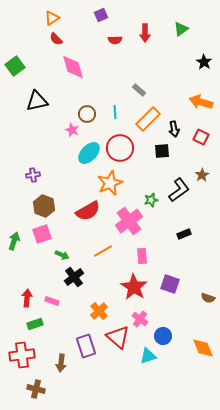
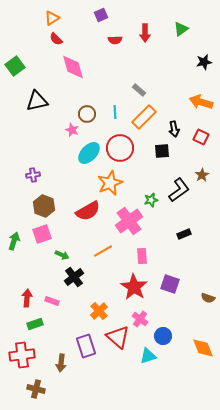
black star at (204, 62): rotated 28 degrees clockwise
orange rectangle at (148, 119): moved 4 px left, 2 px up
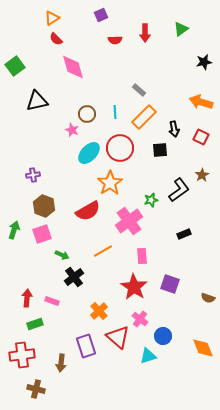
black square at (162, 151): moved 2 px left, 1 px up
orange star at (110, 183): rotated 10 degrees counterclockwise
green arrow at (14, 241): moved 11 px up
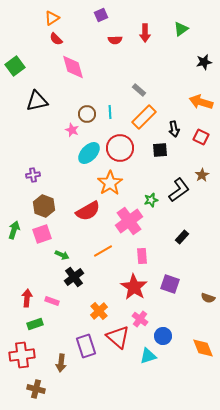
cyan line at (115, 112): moved 5 px left
black rectangle at (184, 234): moved 2 px left, 3 px down; rotated 24 degrees counterclockwise
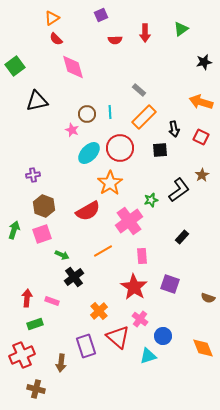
red cross at (22, 355): rotated 15 degrees counterclockwise
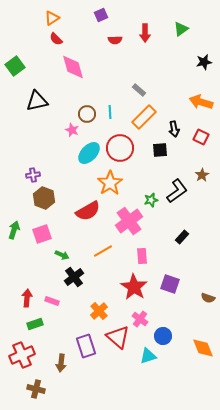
black L-shape at (179, 190): moved 2 px left, 1 px down
brown hexagon at (44, 206): moved 8 px up
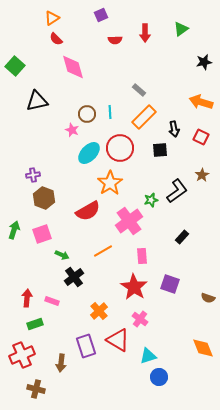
green square at (15, 66): rotated 12 degrees counterclockwise
blue circle at (163, 336): moved 4 px left, 41 px down
red triangle at (118, 337): moved 3 px down; rotated 10 degrees counterclockwise
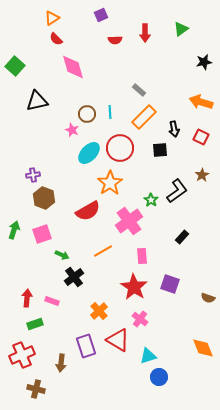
green star at (151, 200): rotated 24 degrees counterclockwise
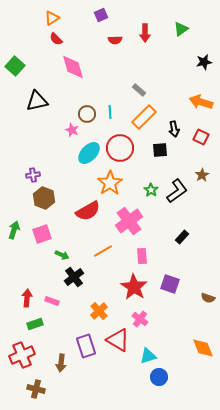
green star at (151, 200): moved 10 px up
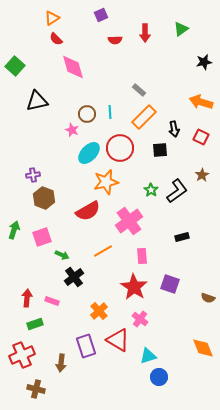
orange star at (110, 183): moved 4 px left, 1 px up; rotated 20 degrees clockwise
pink square at (42, 234): moved 3 px down
black rectangle at (182, 237): rotated 32 degrees clockwise
